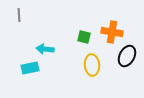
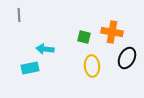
black ellipse: moved 2 px down
yellow ellipse: moved 1 px down
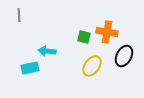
orange cross: moved 5 px left
cyan arrow: moved 2 px right, 2 px down
black ellipse: moved 3 px left, 2 px up
yellow ellipse: rotated 40 degrees clockwise
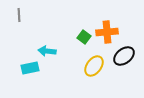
orange cross: rotated 15 degrees counterclockwise
green square: rotated 24 degrees clockwise
black ellipse: rotated 25 degrees clockwise
yellow ellipse: moved 2 px right
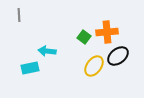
black ellipse: moved 6 px left
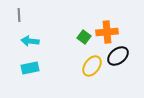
cyan arrow: moved 17 px left, 10 px up
yellow ellipse: moved 2 px left
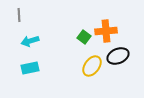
orange cross: moved 1 px left, 1 px up
cyan arrow: rotated 24 degrees counterclockwise
black ellipse: rotated 15 degrees clockwise
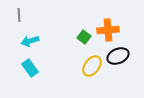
orange cross: moved 2 px right, 1 px up
cyan rectangle: rotated 66 degrees clockwise
